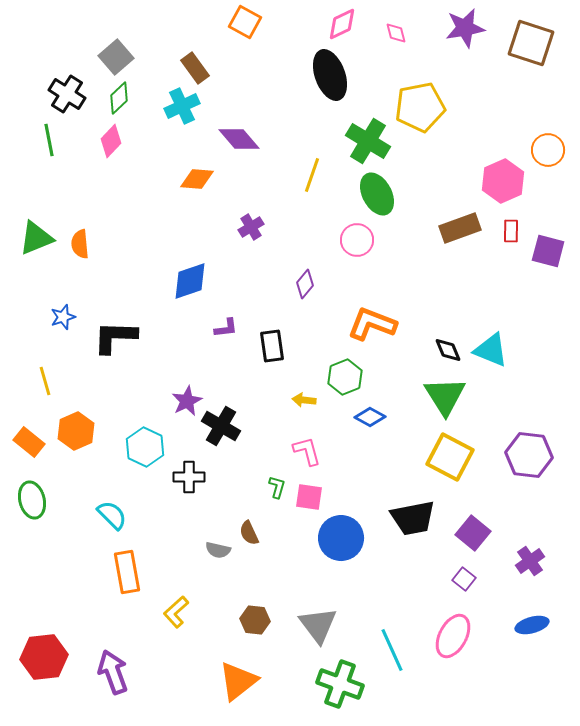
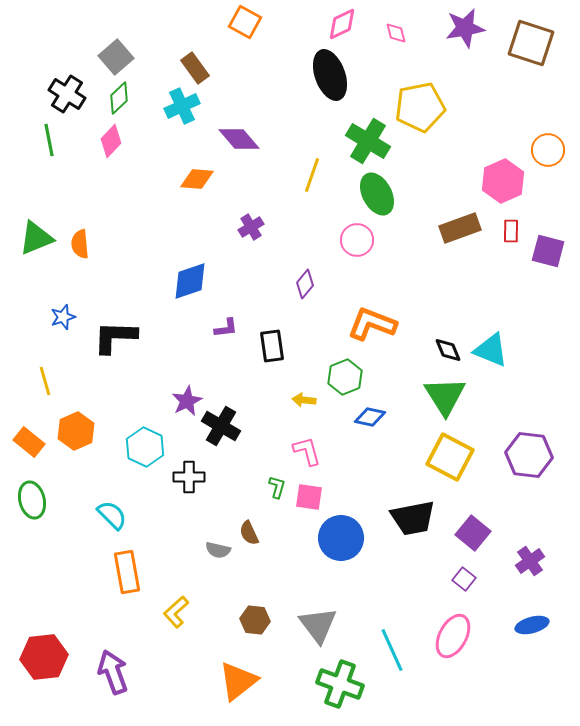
blue diamond at (370, 417): rotated 16 degrees counterclockwise
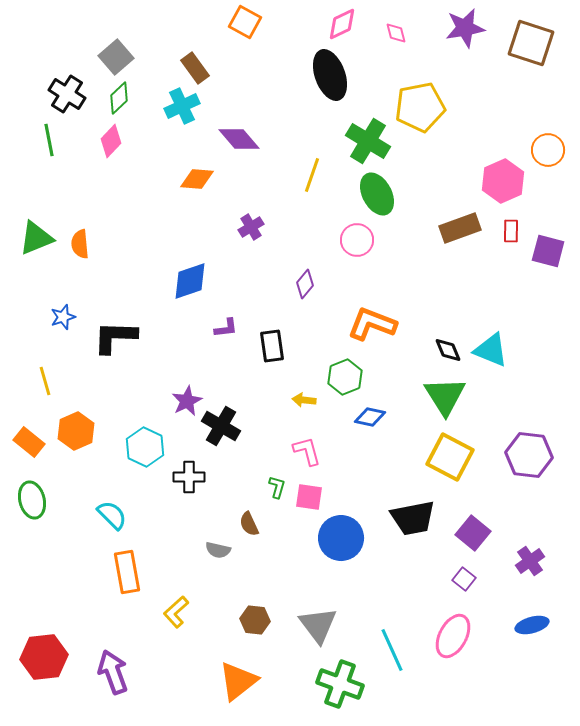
brown semicircle at (249, 533): moved 9 px up
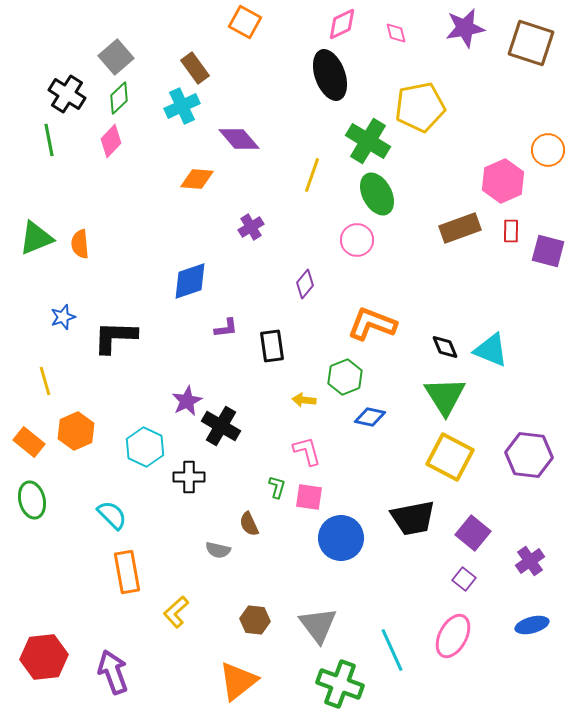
black diamond at (448, 350): moved 3 px left, 3 px up
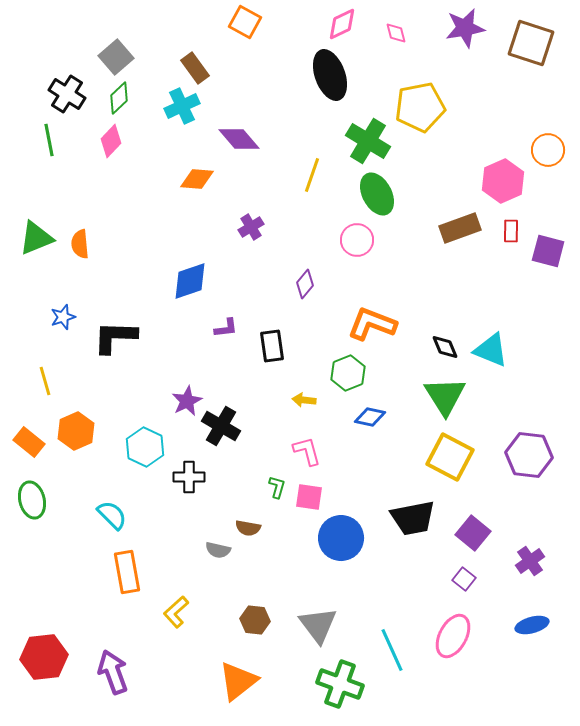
green hexagon at (345, 377): moved 3 px right, 4 px up
brown semicircle at (249, 524): moved 1 px left, 4 px down; rotated 55 degrees counterclockwise
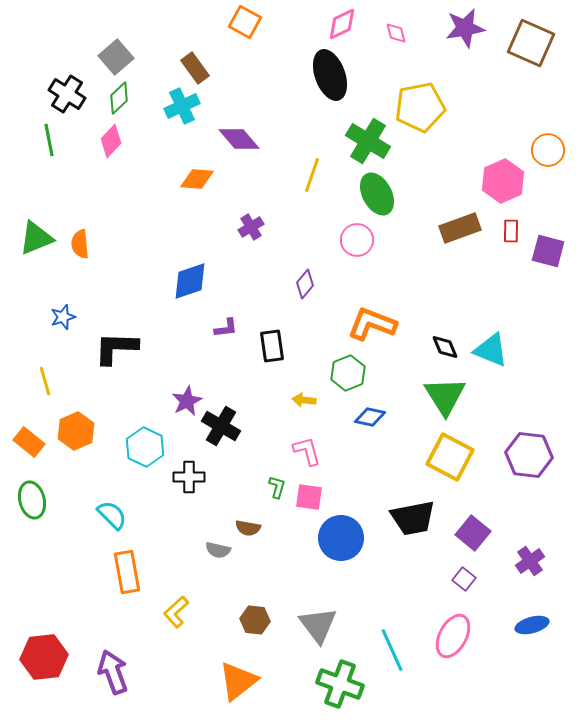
brown square at (531, 43): rotated 6 degrees clockwise
black L-shape at (115, 337): moved 1 px right, 11 px down
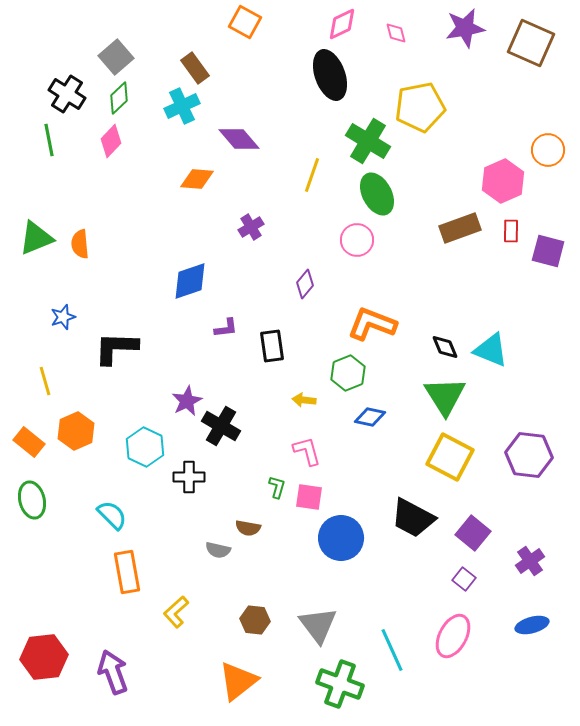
black trapezoid at (413, 518): rotated 39 degrees clockwise
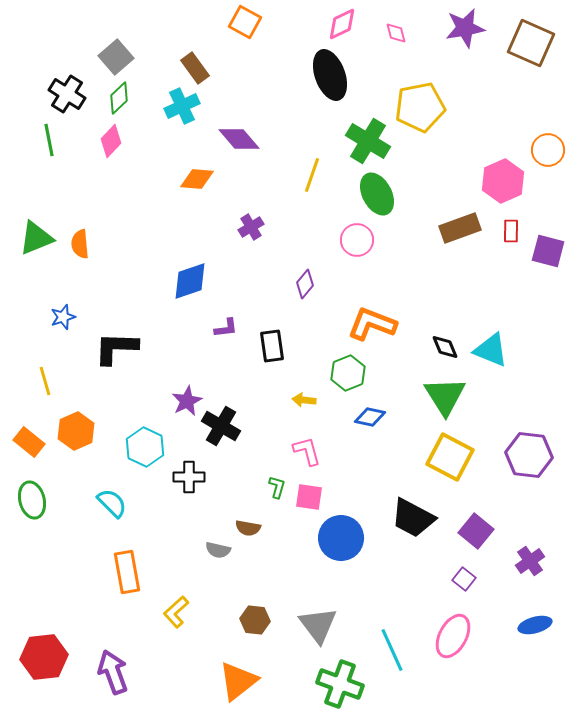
cyan semicircle at (112, 515): moved 12 px up
purple square at (473, 533): moved 3 px right, 2 px up
blue ellipse at (532, 625): moved 3 px right
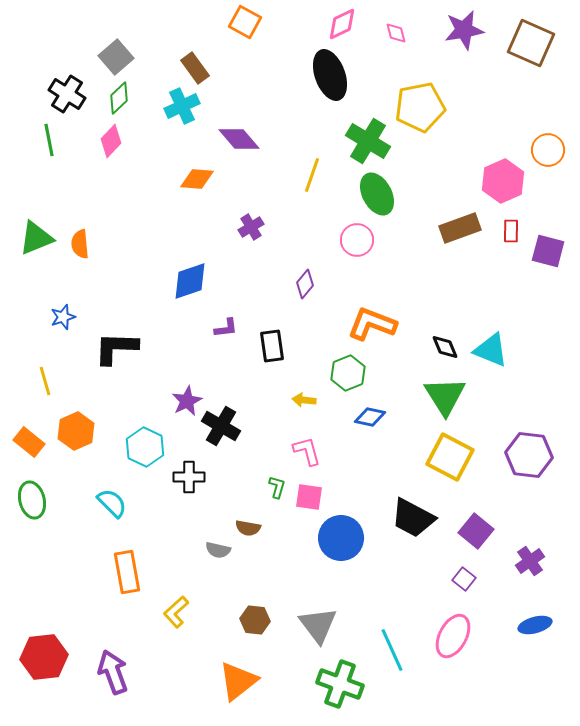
purple star at (465, 28): moved 1 px left, 2 px down
